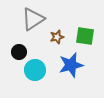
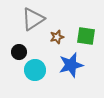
green square: moved 1 px right
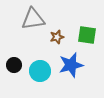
gray triangle: rotated 25 degrees clockwise
green square: moved 1 px right, 1 px up
black circle: moved 5 px left, 13 px down
cyan circle: moved 5 px right, 1 px down
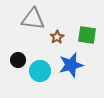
gray triangle: rotated 15 degrees clockwise
brown star: rotated 16 degrees counterclockwise
black circle: moved 4 px right, 5 px up
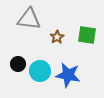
gray triangle: moved 4 px left
black circle: moved 4 px down
blue star: moved 3 px left, 10 px down; rotated 25 degrees clockwise
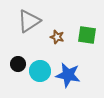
gray triangle: moved 2 px down; rotated 40 degrees counterclockwise
brown star: rotated 24 degrees counterclockwise
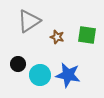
cyan circle: moved 4 px down
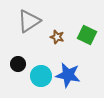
green square: rotated 18 degrees clockwise
cyan circle: moved 1 px right, 1 px down
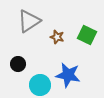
cyan circle: moved 1 px left, 9 px down
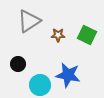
brown star: moved 1 px right, 2 px up; rotated 16 degrees counterclockwise
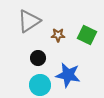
black circle: moved 20 px right, 6 px up
